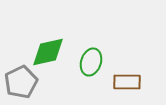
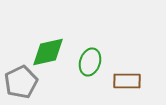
green ellipse: moved 1 px left
brown rectangle: moved 1 px up
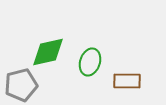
gray pentagon: moved 3 px down; rotated 12 degrees clockwise
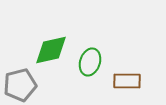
green diamond: moved 3 px right, 2 px up
gray pentagon: moved 1 px left
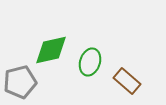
brown rectangle: rotated 40 degrees clockwise
gray pentagon: moved 3 px up
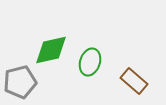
brown rectangle: moved 7 px right
